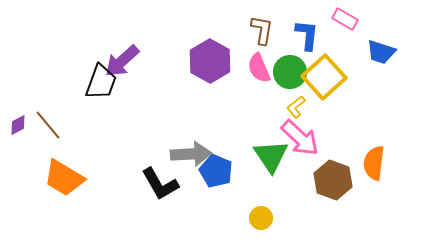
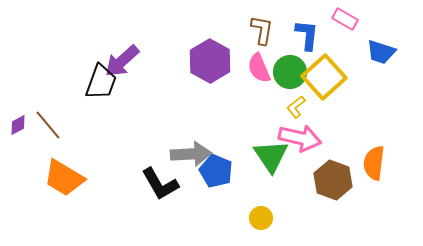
pink arrow: rotated 30 degrees counterclockwise
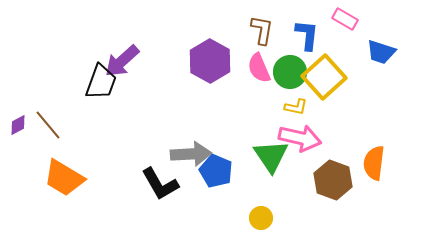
yellow L-shape: rotated 130 degrees counterclockwise
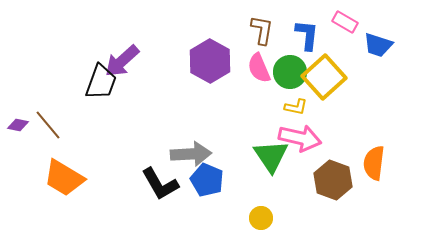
pink rectangle: moved 3 px down
blue trapezoid: moved 3 px left, 7 px up
purple diamond: rotated 40 degrees clockwise
blue pentagon: moved 9 px left, 9 px down
